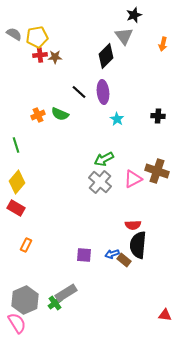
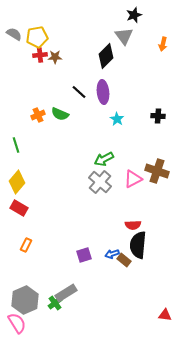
red rectangle: moved 3 px right
purple square: rotated 21 degrees counterclockwise
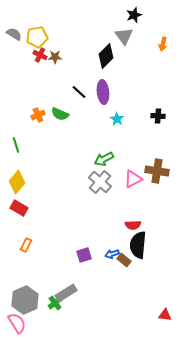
red cross: rotated 32 degrees clockwise
brown cross: rotated 10 degrees counterclockwise
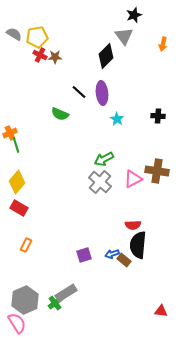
purple ellipse: moved 1 px left, 1 px down
orange cross: moved 28 px left, 18 px down
red triangle: moved 4 px left, 4 px up
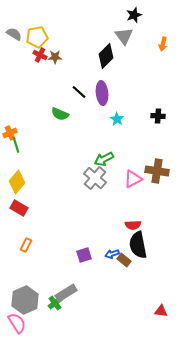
gray cross: moved 5 px left, 4 px up
black semicircle: rotated 16 degrees counterclockwise
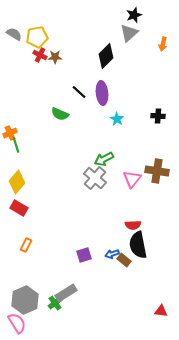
gray triangle: moved 5 px right, 3 px up; rotated 24 degrees clockwise
pink triangle: moved 1 px left; rotated 24 degrees counterclockwise
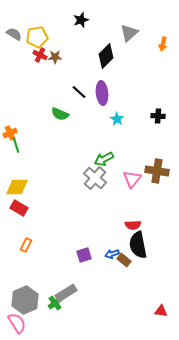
black star: moved 53 px left, 5 px down
yellow diamond: moved 5 px down; rotated 50 degrees clockwise
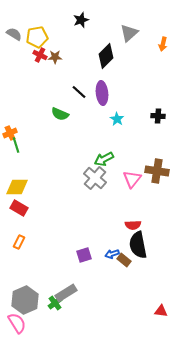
orange rectangle: moved 7 px left, 3 px up
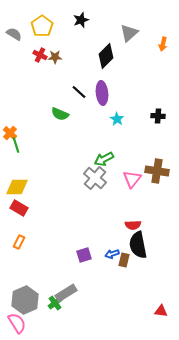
yellow pentagon: moved 5 px right, 11 px up; rotated 25 degrees counterclockwise
orange cross: rotated 24 degrees counterclockwise
brown rectangle: rotated 64 degrees clockwise
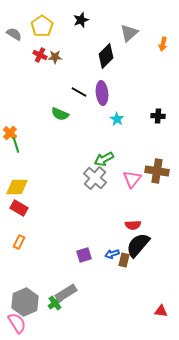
black line: rotated 14 degrees counterclockwise
black semicircle: rotated 52 degrees clockwise
gray hexagon: moved 2 px down
